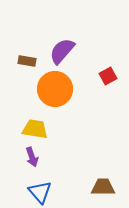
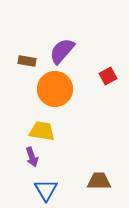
yellow trapezoid: moved 7 px right, 2 px down
brown trapezoid: moved 4 px left, 6 px up
blue triangle: moved 6 px right, 2 px up; rotated 10 degrees clockwise
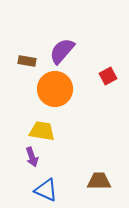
blue triangle: rotated 35 degrees counterclockwise
